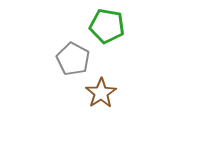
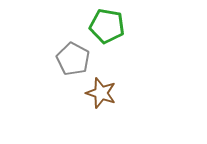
brown star: rotated 20 degrees counterclockwise
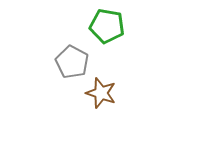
gray pentagon: moved 1 px left, 3 px down
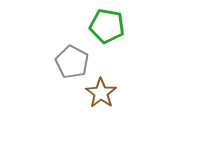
brown star: rotated 16 degrees clockwise
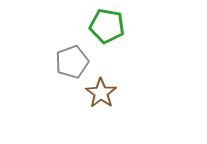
gray pentagon: rotated 24 degrees clockwise
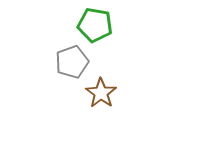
green pentagon: moved 12 px left, 1 px up
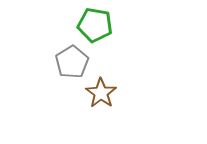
gray pentagon: rotated 12 degrees counterclockwise
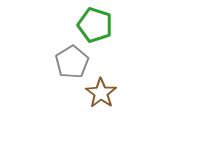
green pentagon: rotated 8 degrees clockwise
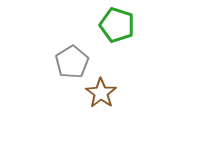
green pentagon: moved 22 px right
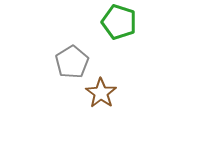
green pentagon: moved 2 px right, 3 px up
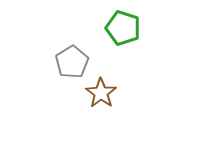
green pentagon: moved 4 px right, 6 px down
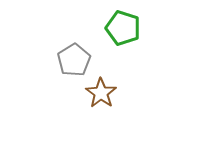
gray pentagon: moved 2 px right, 2 px up
